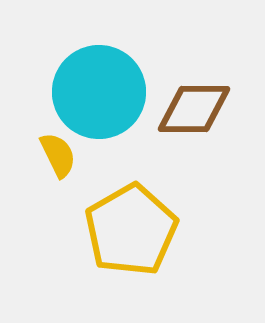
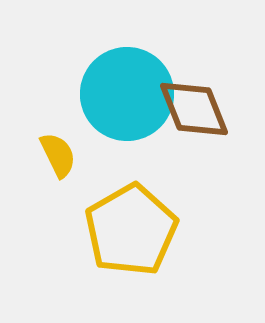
cyan circle: moved 28 px right, 2 px down
brown diamond: rotated 68 degrees clockwise
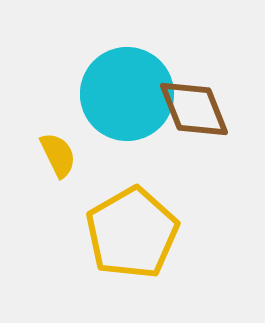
yellow pentagon: moved 1 px right, 3 px down
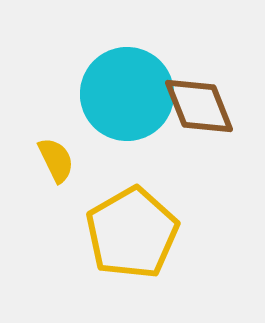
brown diamond: moved 5 px right, 3 px up
yellow semicircle: moved 2 px left, 5 px down
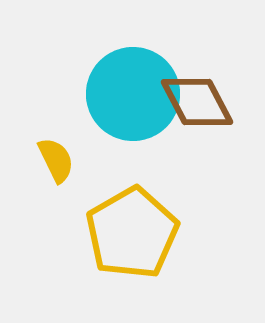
cyan circle: moved 6 px right
brown diamond: moved 2 px left, 4 px up; rotated 6 degrees counterclockwise
